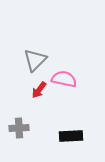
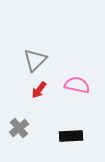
pink semicircle: moved 13 px right, 6 px down
gray cross: rotated 36 degrees counterclockwise
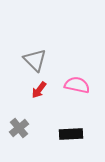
gray triangle: rotated 30 degrees counterclockwise
black rectangle: moved 2 px up
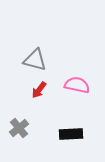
gray triangle: rotated 30 degrees counterclockwise
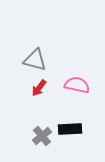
red arrow: moved 2 px up
gray cross: moved 23 px right, 8 px down
black rectangle: moved 1 px left, 5 px up
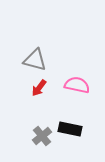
black rectangle: rotated 15 degrees clockwise
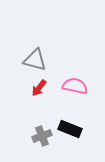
pink semicircle: moved 2 px left, 1 px down
black rectangle: rotated 10 degrees clockwise
gray cross: rotated 18 degrees clockwise
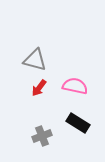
black rectangle: moved 8 px right, 6 px up; rotated 10 degrees clockwise
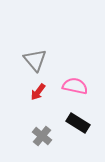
gray triangle: rotated 35 degrees clockwise
red arrow: moved 1 px left, 4 px down
gray cross: rotated 30 degrees counterclockwise
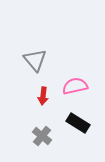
pink semicircle: rotated 25 degrees counterclockwise
red arrow: moved 5 px right, 4 px down; rotated 30 degrees counterclockwise
